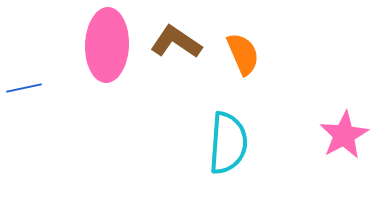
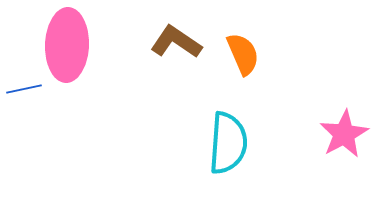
pink ellipse: moved 40 px left
blue line: moved 1 px down
pink star: moved 1 px up
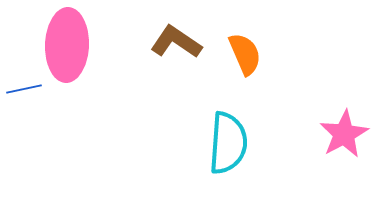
orange semicircle: moved 2 px right
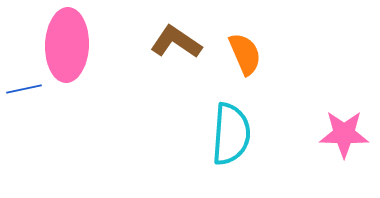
pink star: rotated 30 degrees clockwise
cyan semicircle: moved 3 px right, 9 px up
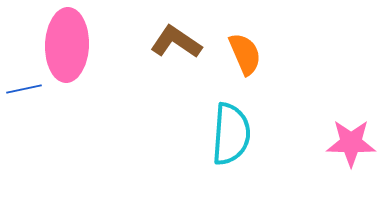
pink star: moved 7 px right, 9 px down
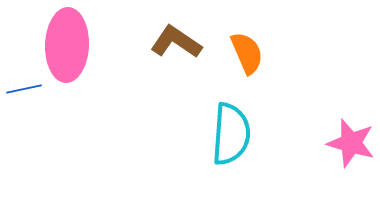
orange semicircle: moved 2 px right, 1 px up
pink star: rotated 15 degrees clockwise
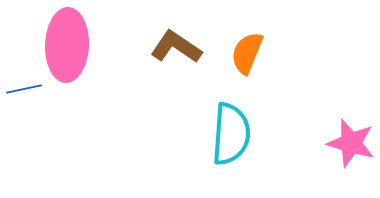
brown L-shape: moved 5 px down
orange semicircle: rotated 135 degrees counterclockwise
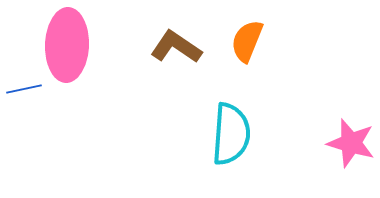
orange semicircle: moved 12 px up
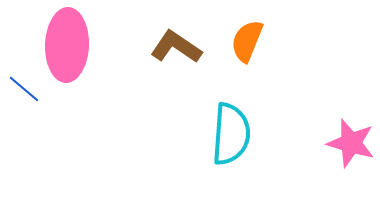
blue line: rotated 52 degrees clockwise
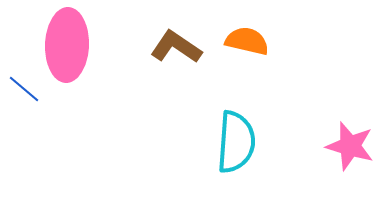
orange semicircle: rotated 81 degrees clockwise
cyan semicircle: moved 5 px right, 8 px down
pink star: moved 1 px left, 3 px down
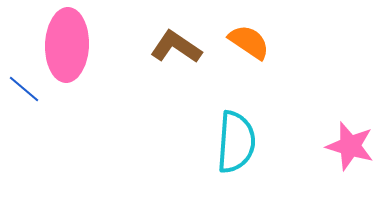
orange semicircle: moved 2 px right, 1 px down; rotated 21 degrees clockwise
